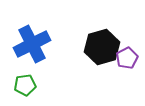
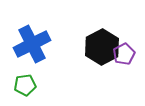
black hexagon: rotated 12 degrees counterclockwise
purple pentagon: moved 3 px left, 4 px up
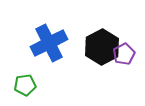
blue cross: moved 17 px right, 1 px up
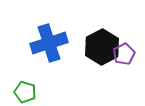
blue cross: rotated 9 degrees clockwise
green pentagon: moved 7 px down; rotated 25 degrees clockwise
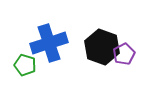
black hexagon: rotated 12 degrees counterclockwise
green pentagon: moved 27 px up
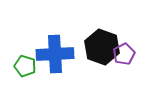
blue cross: moved 6 px right, 11 px down; rotated 15 degrees clockwise
green pentagon: moved 1 px down
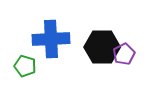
black hexagon: rotated 20 degrees counterclockwise
blue cross: moved 4 px left, 15 px up
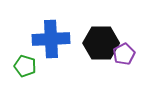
black hexagon: moved 1 px left, 4 px up
